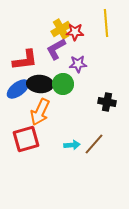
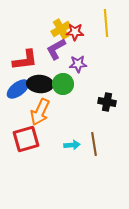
brown line: rotated 50 degrees counterclockwise
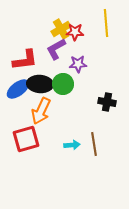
orange arrow: moved 1 px right, 1 px up
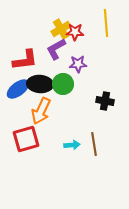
black cross: moved 2 px left, 1 px up
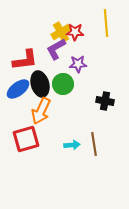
yellow cross: moved 3 px down
black ellipse: rotated 70 degrees clockwise
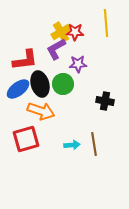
orange arrow: rotated 96 degrees counterclockwise
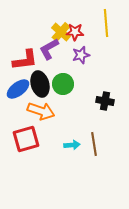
yellow cross: rotated 18 degrees counterclockwise
purple L-shape: moved 7 px left
purple star: moved 3 px right, 9 px up; rotated 12 degrees counterclockwise
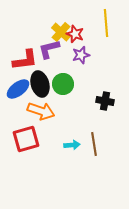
red star: moved 2 px down; rotated 18 degrees clockwise
purple L-shape: rotated 15 degrees clockwise
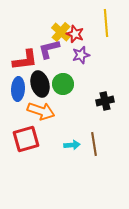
blue ellipse: rotated 50 degrees counterclockwise
black cross: rotated 24 degrees counterclockwise
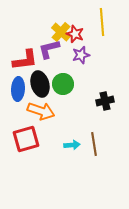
yellow line: moved 4 px left, 1 px up
